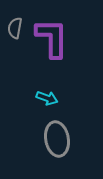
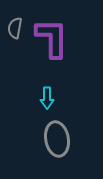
cyan arrow: rotated 70 degrees clockwise
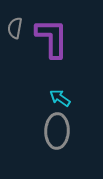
cyan arrow: moved 13 px right; rotated 125 degrees clockwise
gray ellipse: moved 8 px up; rotated 12 degrees clockwise
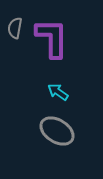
cyan arrow: moved 2 px left, 6 px up
gray ellipse: rotated 60 degrees counterclockwise
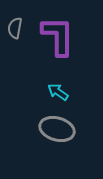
purple L-shape: moved 6 px right, 2 px up
gray ellipse: moved 2 px up; rotated 16 degrees counterclockwise
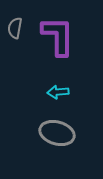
cyan arrow: rotated 40 degrees counterclockwise
gray ellipse: moved 4 px down
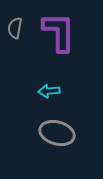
purple L-shape: moved 1 px right, 4 px up
cyan arrow: moved 9 px left, 1 px up
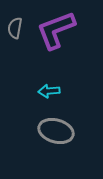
purple L-shape: moved 3 px left, 2 px up; rotated 111 degrees counterclockwise
gray ellipse: moved 1 px left, 2 px up
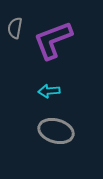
purple L-shape: moved 3 px left, 10 px down
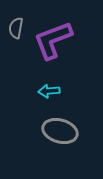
gray semicircle: moved 1 px right
gray ellipse: moved 4 px right
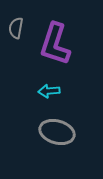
purple L-shape: moved 2 px right, 4 px down; rotated 51 degrees counterclockwise
gray ellipse: moved 3 px left, 1 px down
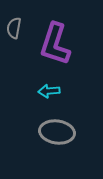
gray semicircle: moved 2 px left
gray ellipse: rotated 8 degrees counterclockwise
